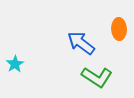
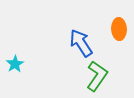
blue arrow: rotated 20 degrees clockwise
green L-shape: moved 1 px up; rotated 88 degrees counterclockwise
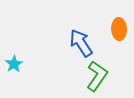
cyan star: moved 1 px left
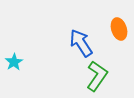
orange ellipse: rotated 15 degrees counterclockwise
cyan star: moved 2 px up
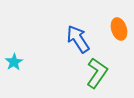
blue arrow: moved 3 px left, 4 px up
green L-shape: moved 3 px up
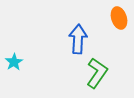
orange ellipse: moved 11 px up
blue arrow: rotated 36 degrees clockwise
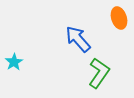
blue arrow: rotated 44 degrees counterclockwise
green L-shape: moved 2 px right
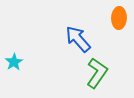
orange ellipse: rotated 20 degrees clockwise
green L-shape: moved 2 px left
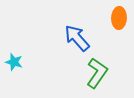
blue arrow: moved 1 px left, 1 px up
cyan star: rotated 24 degrees counterclockwise
